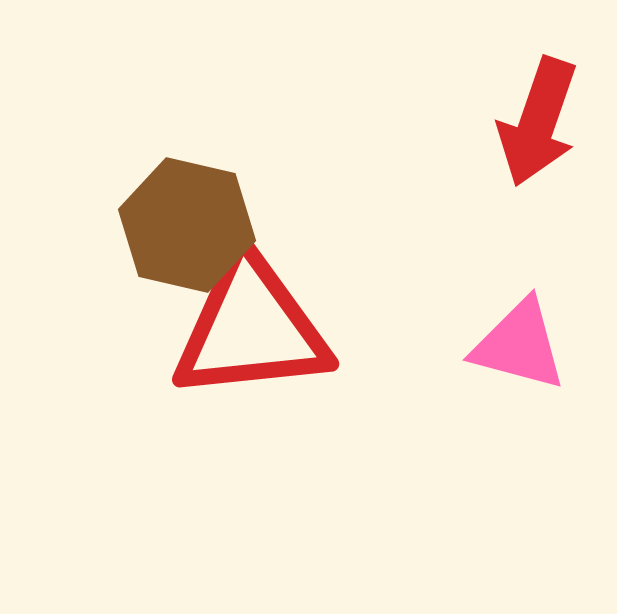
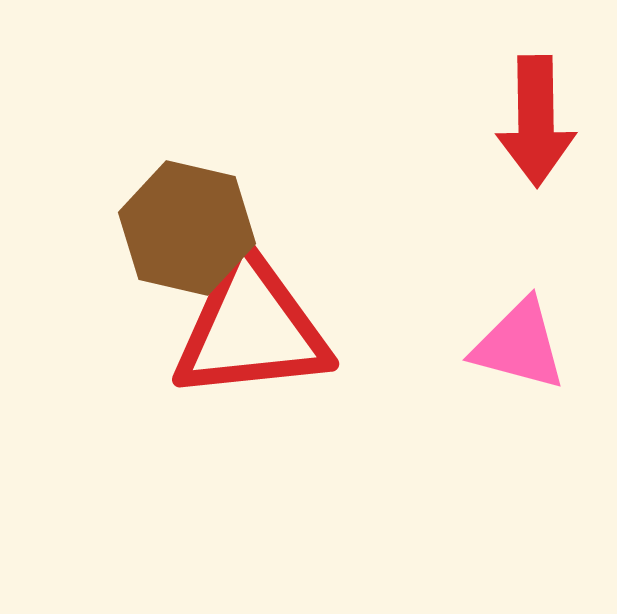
red arrow: moved 2 px left, 1 px up; rotated 20 degrees counterclockwise
brown hexagon: moved 3 px down
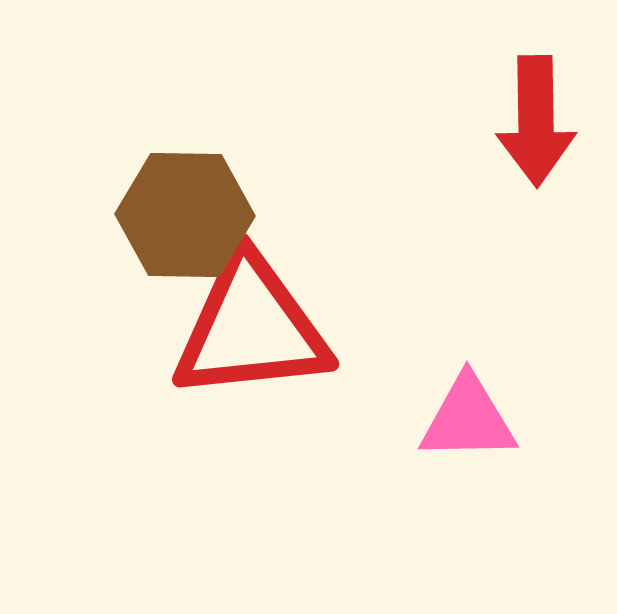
brown hexagon: moved 2 px left, 13 px up; rotated 12 degrees counterclockwise
pink triangle: moved 51 px left, 74 px down; rotated 16 degrees counterclockwise
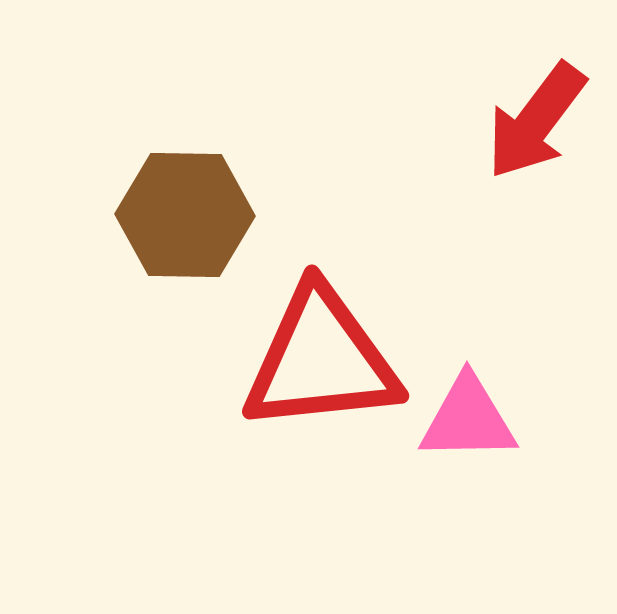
red arrow: rotated 38 degrees clockwise
red triangle: moved 70 px right, 32 px down
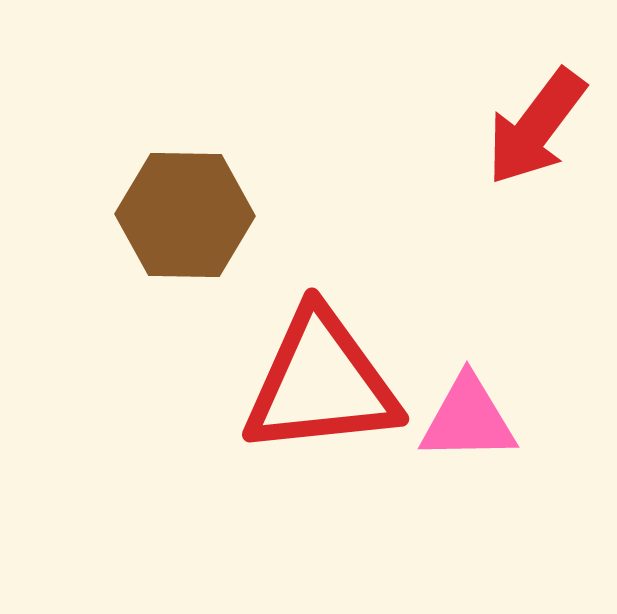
red arrow: moved 6 px down
red triangle: moved 23 px down
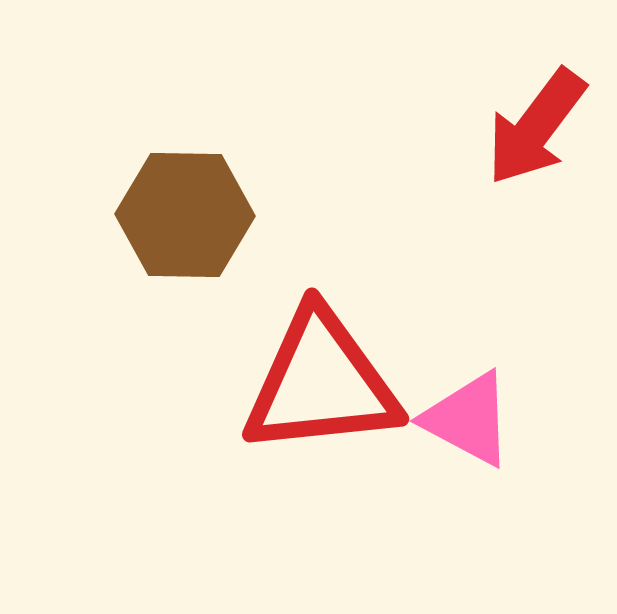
pink triangle: rotated 29 degrees clockwise
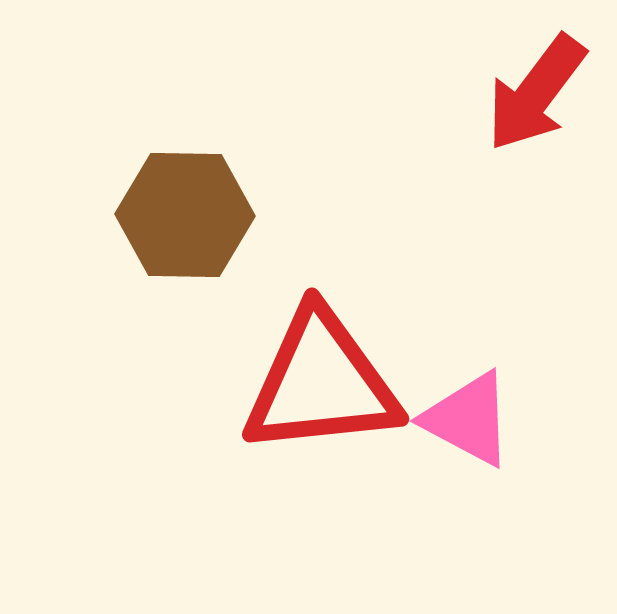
red arrow: moved 34 px up
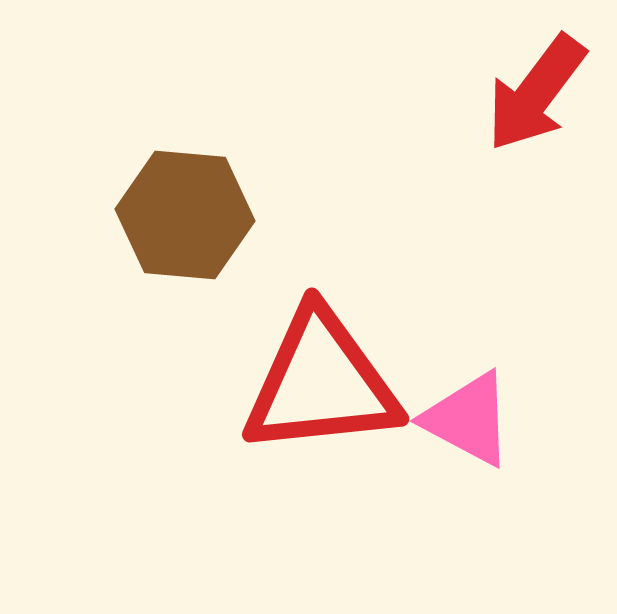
brown hexagon: rotated 4 degrees clockwise
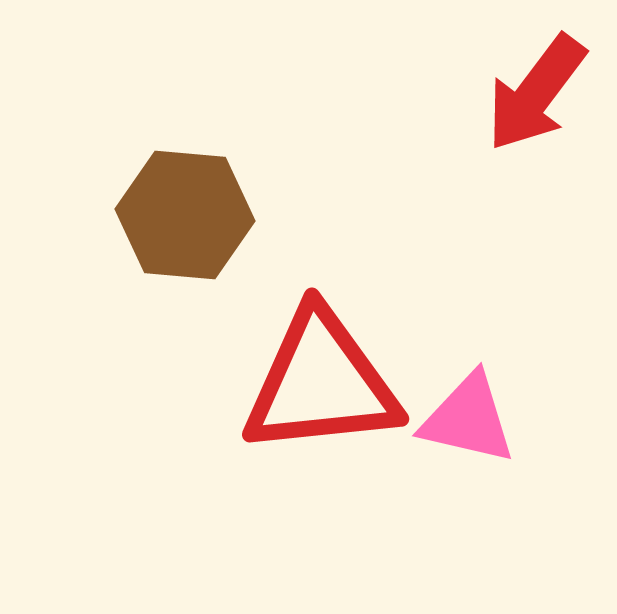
pink triangle: rotated 15 degrees counterclockwise
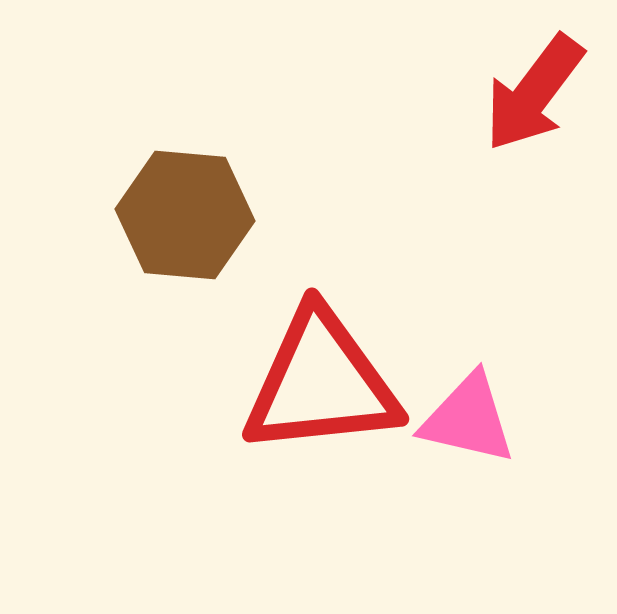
red arrow: moved 2 px left
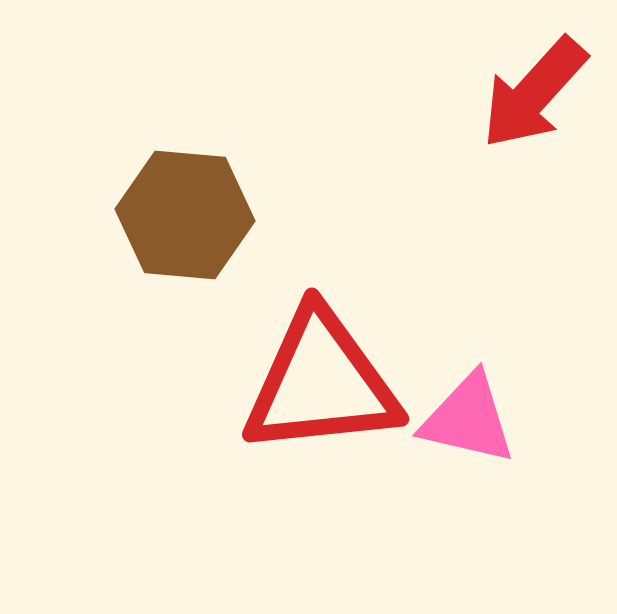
red arrow: rotated 5 degrees clockwise
